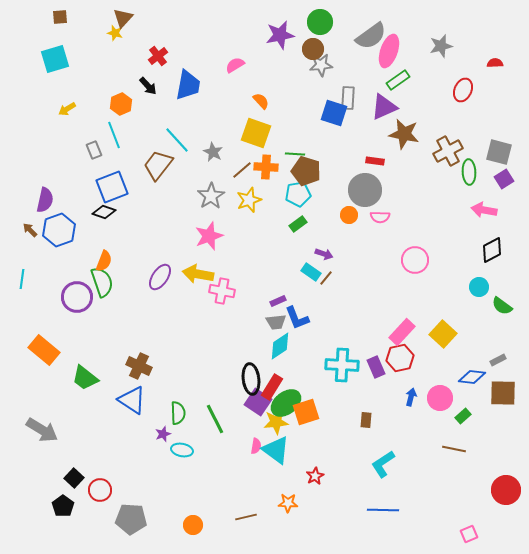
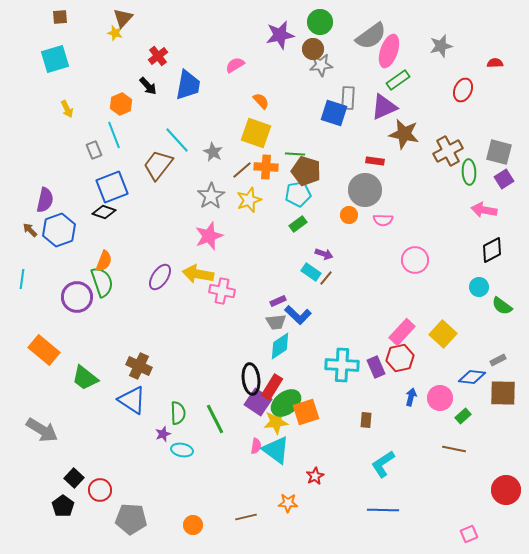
yellow arrow at (67, 109): rotated 84 degrees counterclockwise
pink semicircle at (380, 217): moved 3 px right, 3 px down
blue L-shape at (297, 318): moved 1 px right, 3 px up; rotated 24 degrees counterclockwise
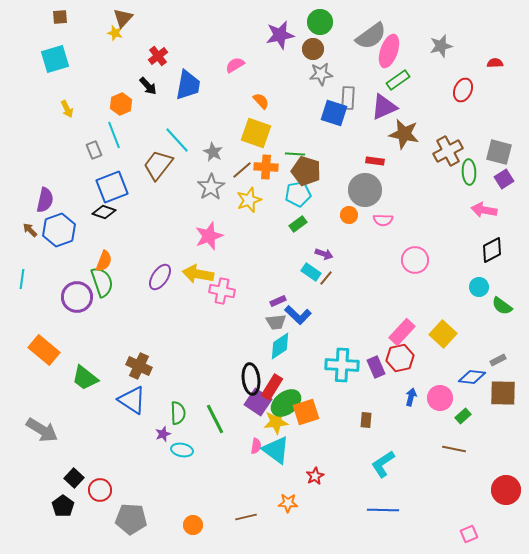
gray star at (321, 65): moved 9 px down
gray star at (211, 196): moved 9 px up
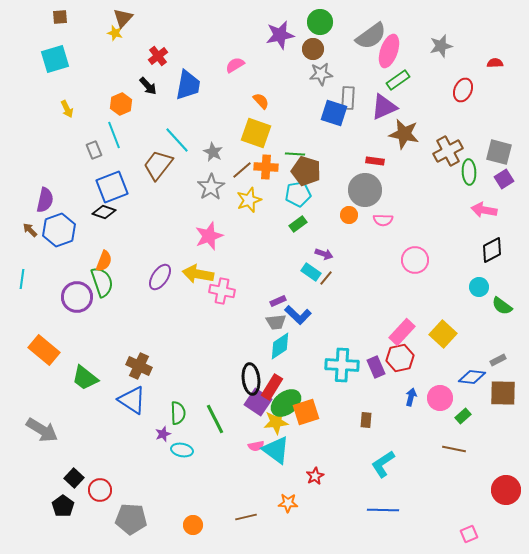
pink semicircle at (256, 446): rotated 70 degrees clockwise
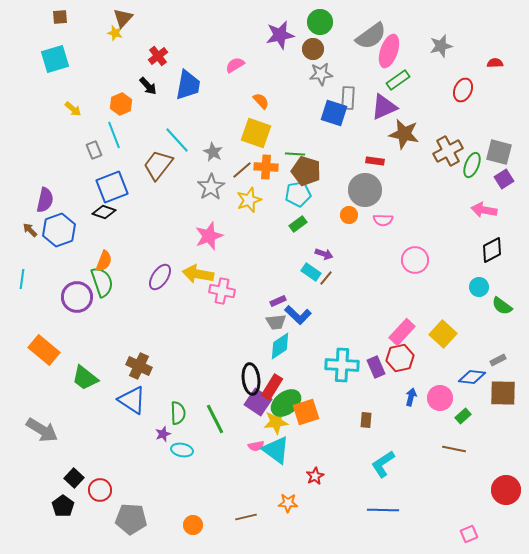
yellow arrow at (67, 109): moved 6 px right; rotated 24 degrees counterclockwise
green ellipse at (469, 172): moved 3 px right, 7 px up; rotated 25 degrees clockwise
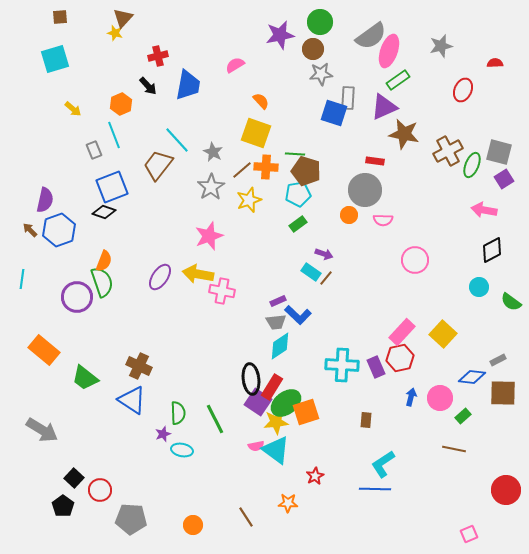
red cross at (158, 56): rotated 24 degrees clockwise
green semicircle at (502, 306): moved 9 px right, 4 px up
blue line at (383, 510): moved 8 px left, 21 px up
brown line at (246, 517): rotated 70 degrees clockwise
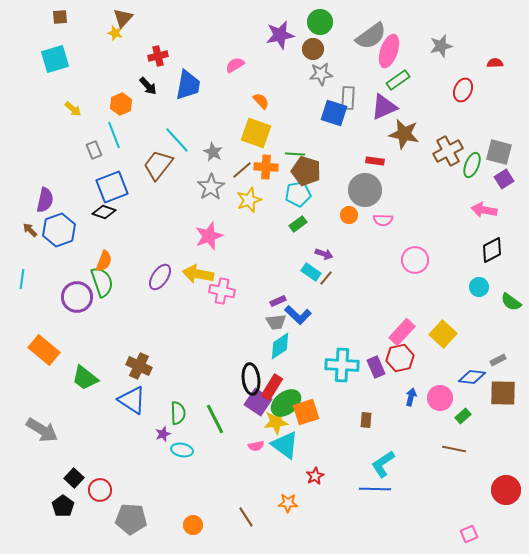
cyan triangle at (276, 450): moved 9 px right, 5 px up
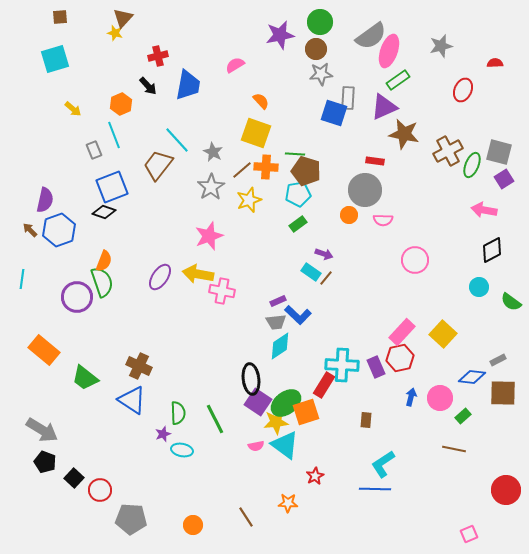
brown circle at (313, 49): moved 3 px right
red rectangle at (272, 387): moved 52 px right, 2 px up
black pentagon at (63, 506): moved 18 px left, 44 px up; rotated 15 degrees counterclockwise
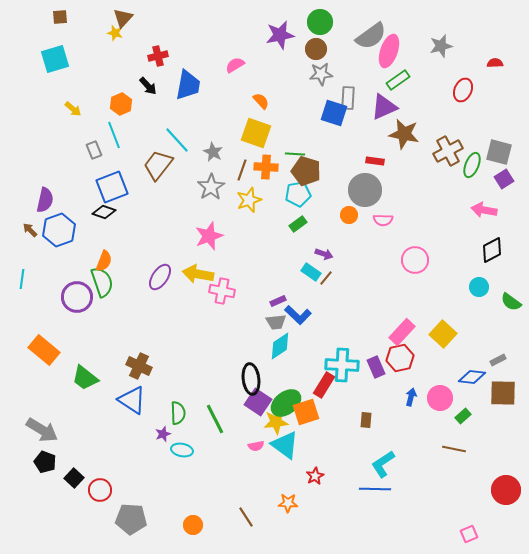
brown line at (242, 170): rotated 30 degrees counterclockwise
